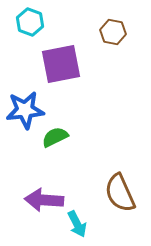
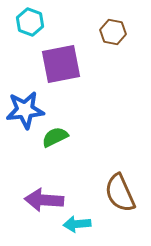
cyan arrow: rotated 112 degrees clockwise
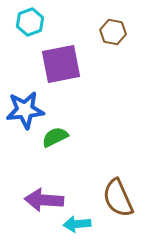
cyan hexagon: rotated 20 degrees clockwise
brown semicircle: moved 2 px left, 5 px down
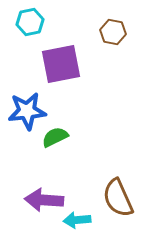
cyan hexagon: rotated 8 degrees clockwise
blue star: moved 2 px right, 1 px down
cyan arrow: moved 4 px up
